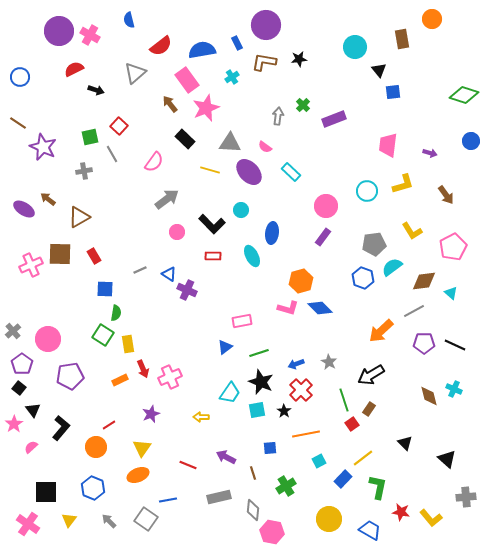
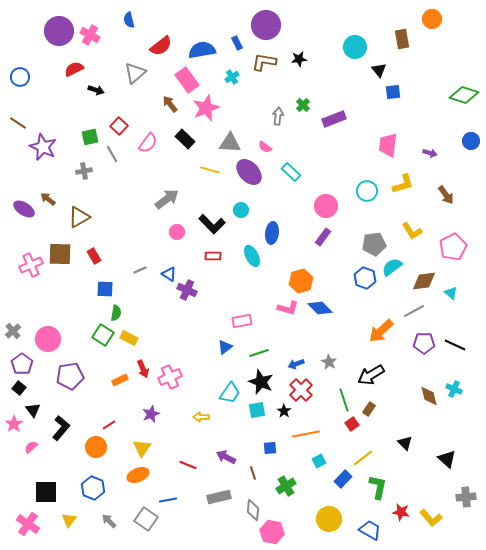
pink semicircle at (154, 162): moved 6 px left, 19 px up
blue hexagon at (363, 278): moved 2 px right
yellow rectangle at (128, 344): moved 1 px right, 6 px up; rotated 54 degrees counterclockwise
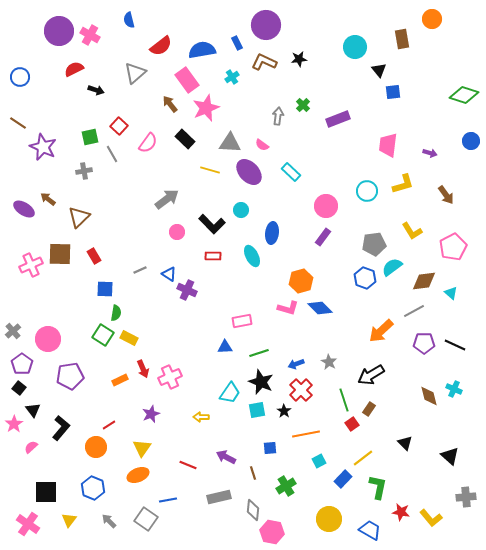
brown L-shape at (264, 62): rotated 15 degrees clockwise
purple rectangle at (334, 119): moved 4 px right
pink semicircle at (265, 147): moved 3 px left, 2 px up
brown triangle at (79, 217): rotated 15 degrees counterclockwise
blue triangle at (225, 347): rotated 35 degrees clockwise
black triangle at (447, 459): moved 3 px right, 3 px up
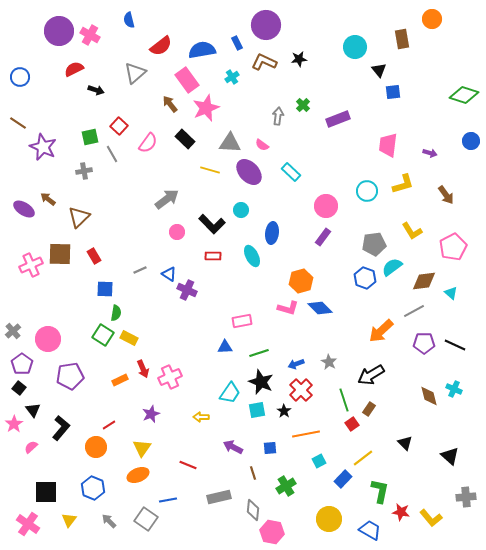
purple arrow at (226, 457): moved 7 px right, 10 px up
green L-shape at (378, 487): moved 2 px right, 4 px down
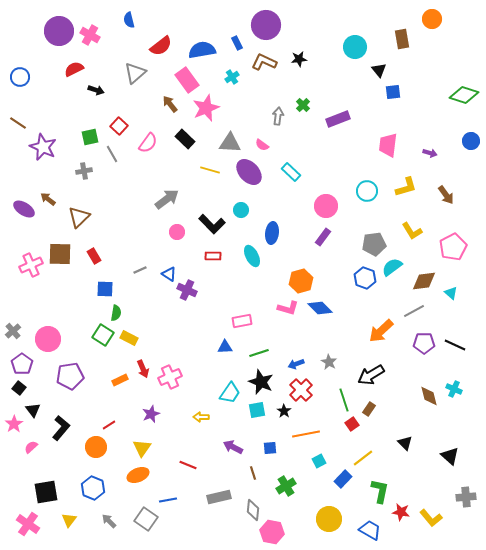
yellow L-shape at (403, 184): moved 3 px right, 3 px down
black square at (46, 492): rotated 10 degrees counterclockwise
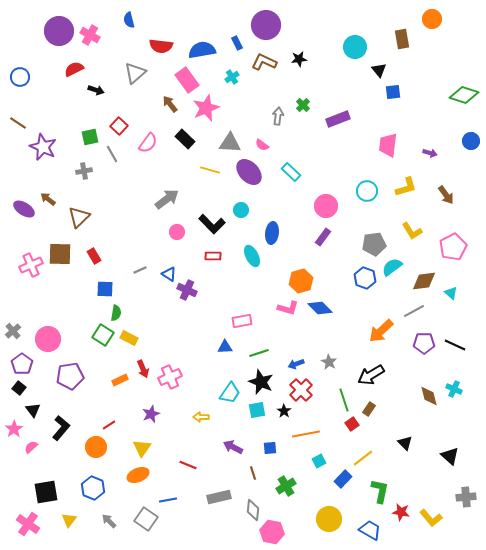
red semicircle at (161, 46): rotated 45 degrees clockwise
pink star at (14, 424): moved 5 px down
